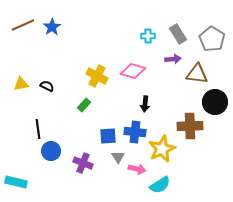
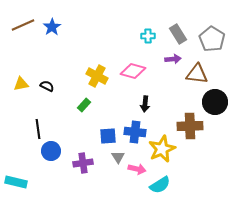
purple cross: rotated 30 degrees counterclockwise
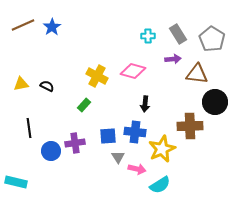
black line: moved 9 px left, 1 px up
purple cross: moved 8 px left, 20 px up
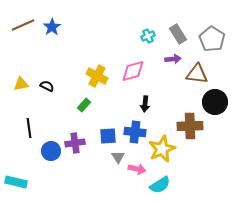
cyan cross: rotated 24 degrees counterclockwise
pink diamond: rotated 30 degrees counterclockwise
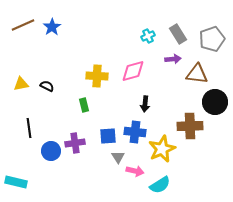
gray pentagon: rotated 20 degrees clockwise
yellow cross: rotated 25 degrees counterclockwise
green rectangle: rotated 56 degrees counterclockwise
pink arrow: moved 2 px left, 2 px down
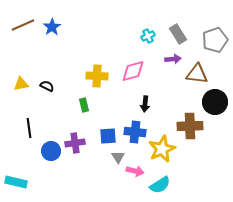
gray pentagon: moved 3 px right, 1 px down
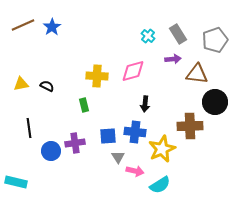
cyan cross: rotated 24 degrees counterclockwise
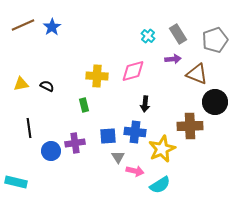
brown triangle: rotated 15 degrees clockwise
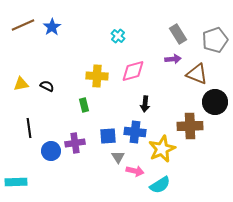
cyan cross: moved 30 px left
cyan rectangle: rotated 15 degrees counterclockwise
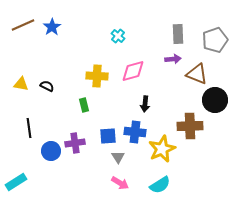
gray rectangle: rotated 30 degrees clockwise
yellow triangle: rotated 21 degrees clockwise
black circle: moved 2 px up
pink arrow: moved 15 px left, 12 px down; rotated 18 degrees clockwise
cyan rectangle: rotated 30 degrees counterclockwise
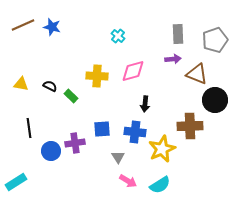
blue star: rotated 24 degrees counterclockwise
black semicircle: moved 3 px right
green rectangle: moved 13 px left, 9 px up; rotated 32 degrees counterclockwise
blue square: moved 6 px left, 7 px up
pink arrow: moved 8 px right, 2 px up
